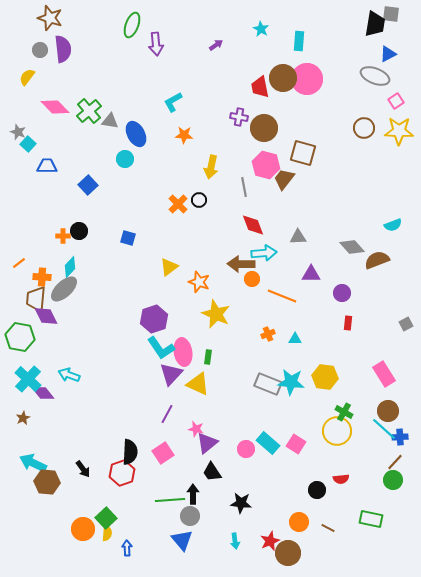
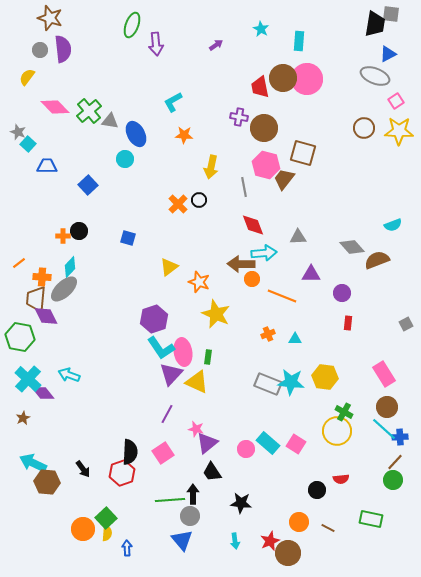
yellow triangle at (198, 384): moved 1 px left, 2 px up
brown circle at (388, 411): moved 1 px left, 4 px up
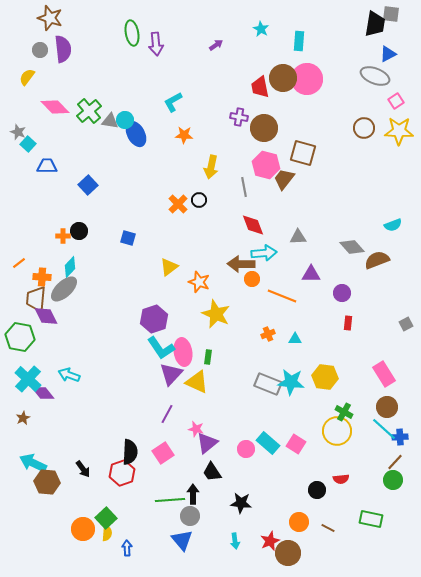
green ellipse at (132, 25): moved 8 px down; rotated 30 degrees counterclockwise
cyan circle at (125, 159): moved 39 px up
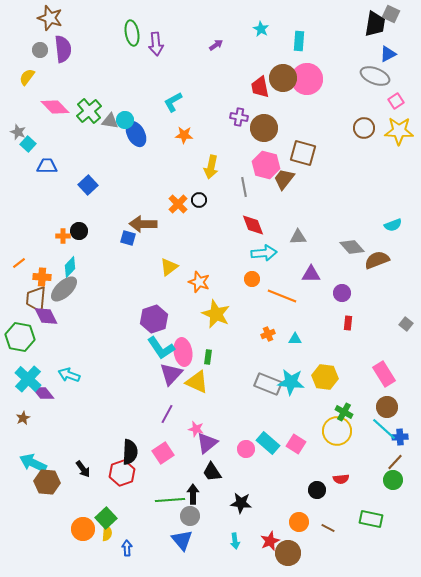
gray square at (391, 14): rotated 18 degrees clockwise
brown arrow at (241, 264): moved 98 px left, 40 px up
gray square at (406, 324): rotated 24 degrees counterclockwise
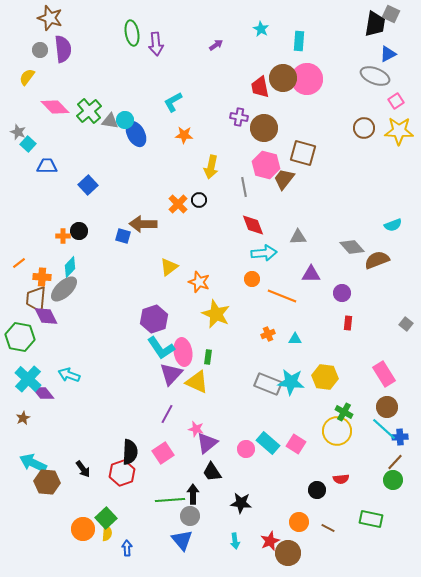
blue square at (128, 238): moved 5 px left, 2 px up
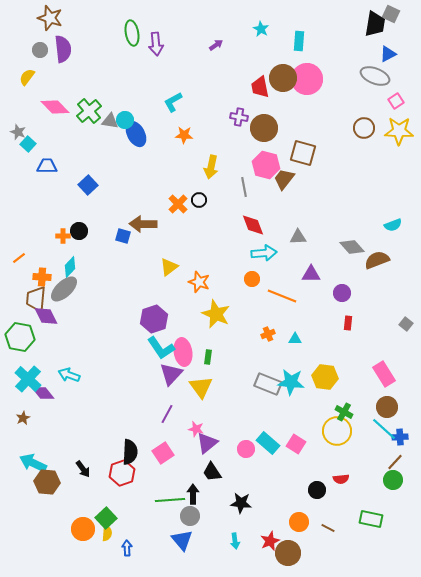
orange line at (19, 263): moved 5 px up
yellow triangle at (197, 382): moved 4 px right, 5 px down; rotated 30 degrees clockwise
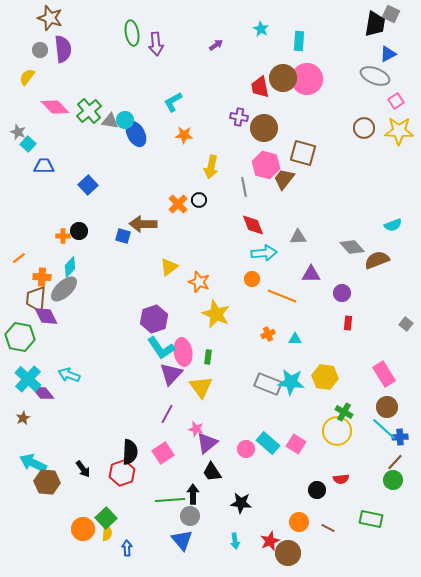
blue trapezoid at (47, 166): moved 3 px left
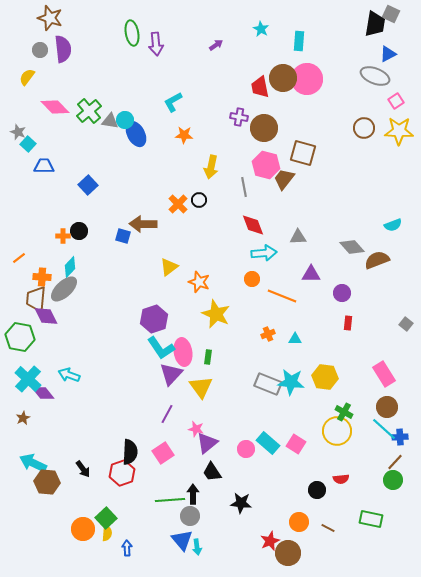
cyan arrow at (235, 541): moved 38 px left, 6 px down
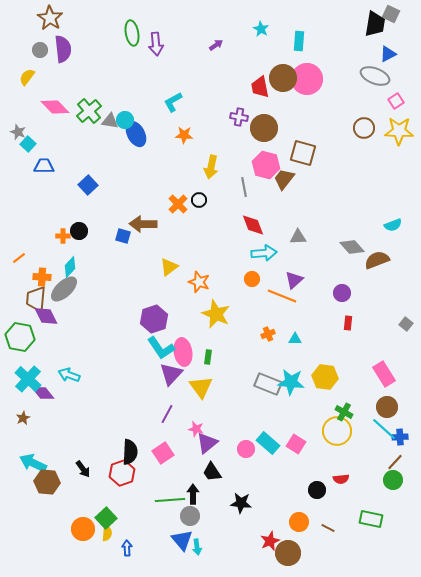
brown star at (50, 18): rotated 15 degrees clockwise
purple triangle at (311, 274): moved 17 px left, 6 px down; rotated 42 degrees counterclockwise
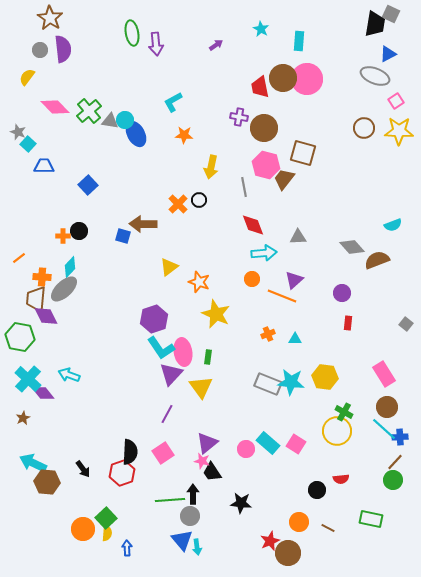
pink star at (196, 429): moved 6 px right, 32 px down
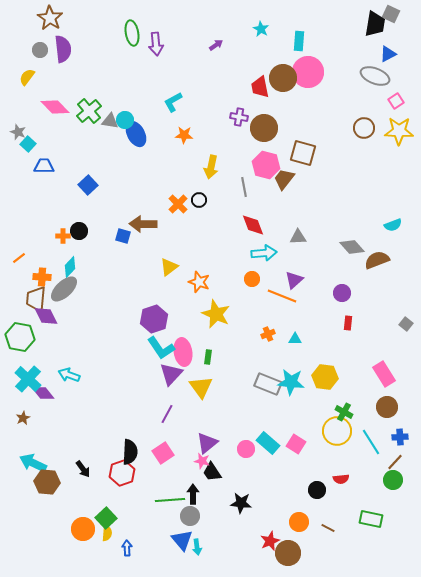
pink circle at (307, 79): moved 1 px right, 7 px up
cyan line at (384, 429): moved 13 px left, 13 px down; rotated 16 degrees clockwise
